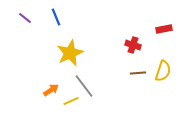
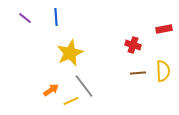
blue line: rotated 18 degrees clockwise
yellow semicircle: rotated 20 degrees counterclockwise
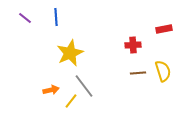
red cross: rotated 21 degrees counterclockwise
yellow semicircle: rotated 15 degrees counterclockwise
orange arrow: rotated 21 degrees clockwise
yellow line: rotated 28 degrees counterclockwise
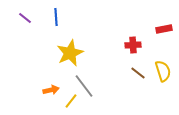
brown line: rotated 42 degrees clockwise
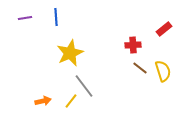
purple line: rotated 48 degrees counterclockwise
red rectangle: rotated 28 degrees counterclockwise
brown line: moved 2 px right, 5 px up
orange arrow: moved 8 px left, 11 px down
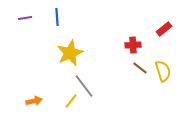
blue line: moved 1 px right
orange arrow: moved 9 px left
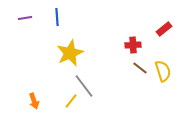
orange arrow: rotated 84 degrees clockwise
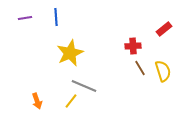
blue line: moved 1 px left
red cross: moved 1 px down
brown line: rotated 21 degrees clockwise
gray line: rotated 30 degrees counterclockwise
orange arrow: moved 3 px right
